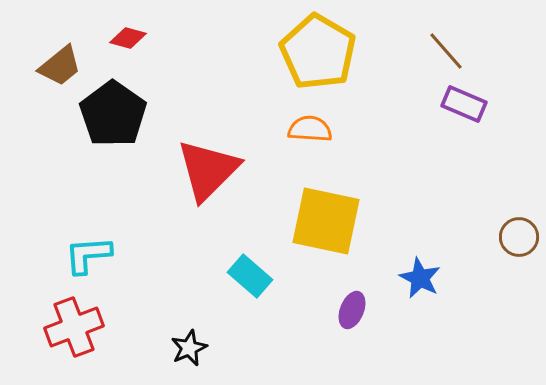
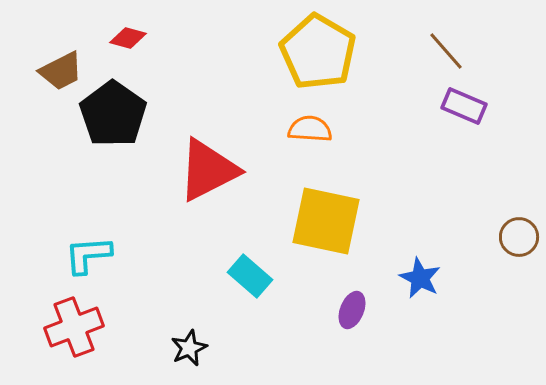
brown trapezoid: moved 1 px right, 5 px down; rotated 12 degrees clockwise
purple rectangle: moved 2 px down
red triangle: rotated 18 degrees clockwise
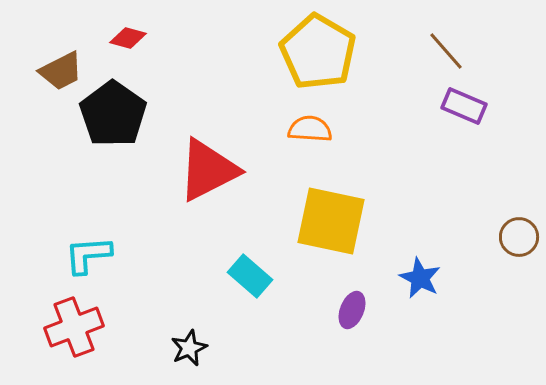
yellow square: moved 5 px right
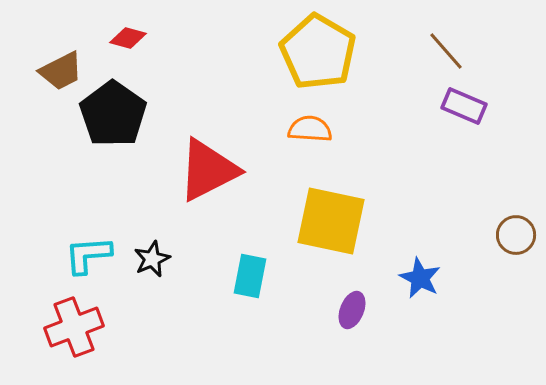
brown circle: moved 3 px left, 2 px up
cyan rectangle: rotated 60 degrees clockwise
black star: moved 37 px left, 89 px up
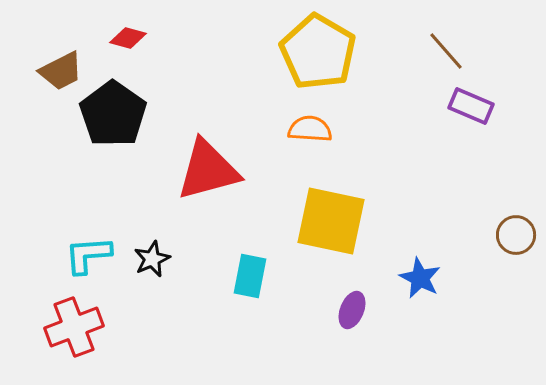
purple rectangle: moved 7 px right
red triangle: rotated 12 degrees clockwise
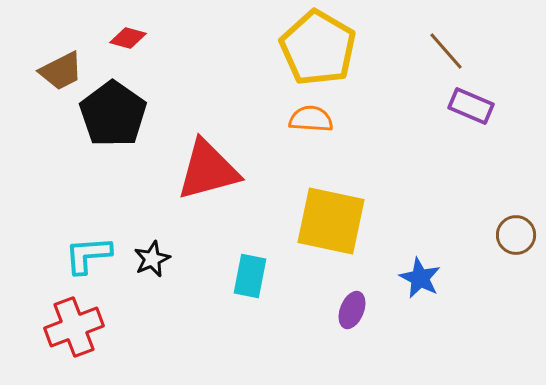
yellow pentagon: moved 4 px up
orange semicircle: moved 1 px right, 10 px up
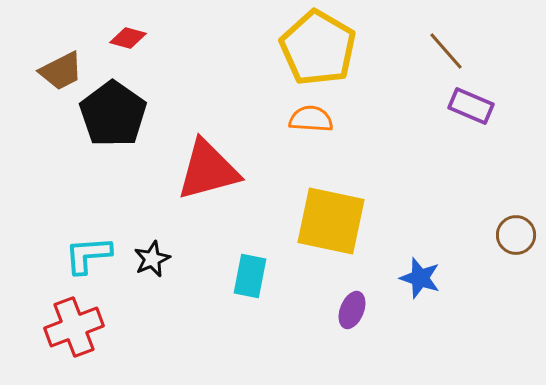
blue star: rotated 9 degrees counterclockwise
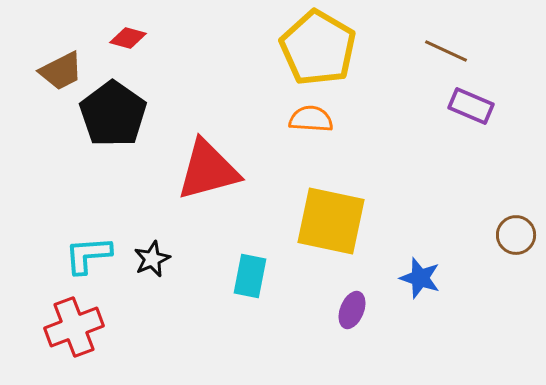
brown line: rotated 24 degrees counterclockwise
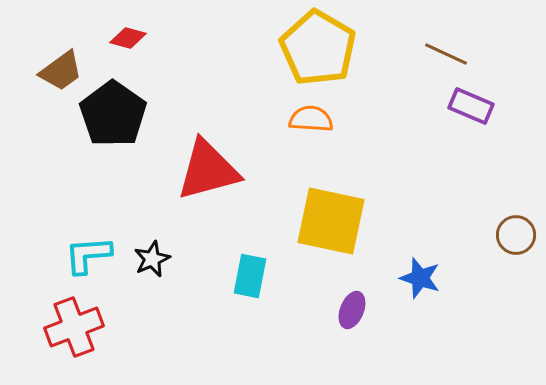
brown line: moved 3 px down
brown trapezoid: rotated 9 degrees counterclockwise
